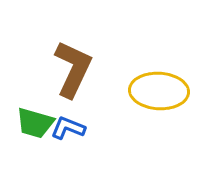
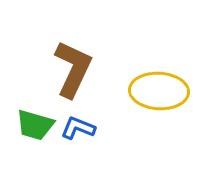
green trapezoid: moved 2 px down
blue L-shape: moved 10 px right
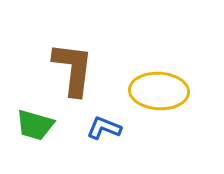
brown L-shape: rotated 18 degrees counterclockwise
blue L-shape: moved 26 px right
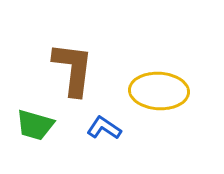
blue L-shape: rotated 12 degrees clockwise
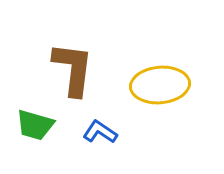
yellow ellipse: moved 1 px right, 6 px up; rotated 8 degrees counterclockwise
blue L-shape: moved 4 px left, 4 px down
